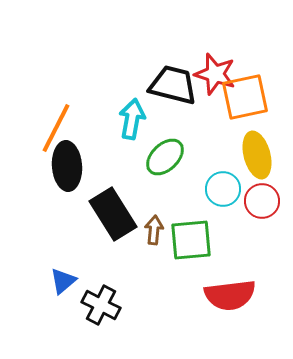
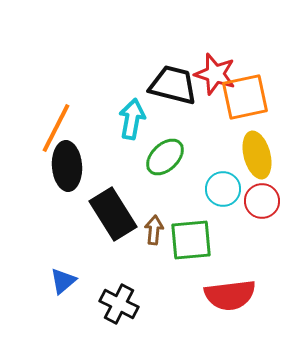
black cross: moved 18 px right, 1 px up
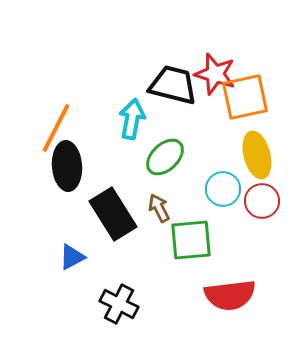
brown arrow: moved 5 px right, 22 px up; rotated 32 degrees counterclockwise
blue triangle: moved 9 px right, 24 px up; rotated 12 degrees clockwise
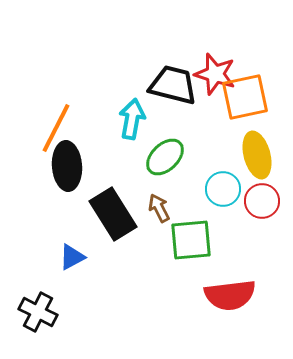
black cross: moved 81 px left, 8 px down
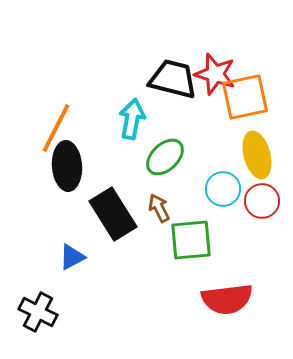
black trapezoid: moved 6 px up
red semicircle: moved 3 px left, 4 px down
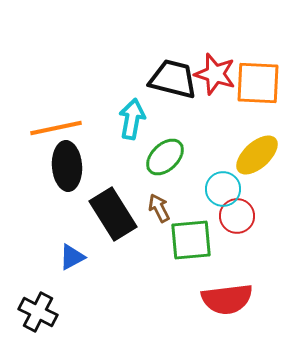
orange square: moved 13 px right, 14 px up; rotated 15 degrees clockwise
orange line: rotated 51 degrees clockwise
yellow ellipse: rotated 63 degrees clockwise
red circle: moved 25 px left, 15 px down
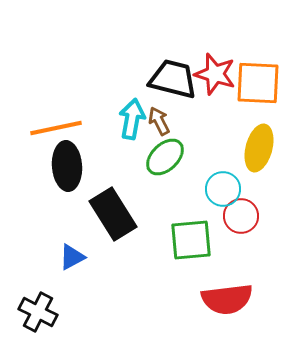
yellow ellipse: moved 2 px right, 7 px up; rotated 33 degrees counterclockwise
brown arrow: moved 87 px up
red circle: moved 4 px right
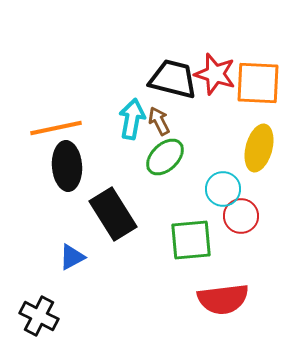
red semicircle: moved 4 px left
black cross: moved 1 px right, 4 px down
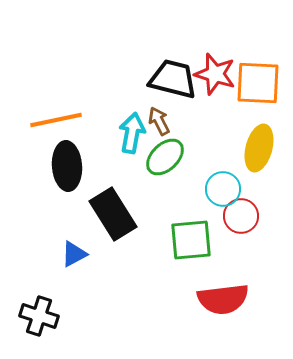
cyan arrow: moved 14 px down
orange line: moved 8 px up
blue triangle: moved 2 px right, 3 px up
black cross: rotated 9 degrees counterclockwise
